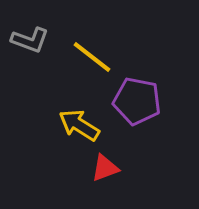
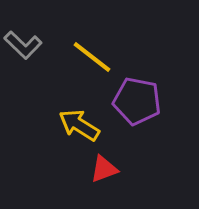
gray L-shape: moved 7 px left, 5 px down; rotated 24 degrees clockwise
red triangle: moved 1 px left, 1 px down
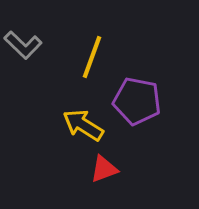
yellow line: rotated 72 degrees clockwise
yellow arrow: moved 4 px right
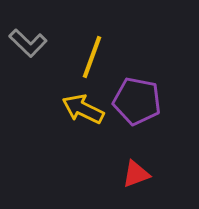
gray L-shape: moved 5 px right, 2 px up
yellow arrow: moved 16 px up; rotated 6 degrees counterclockwise
red triangle: moved 32 px right, 5 px down
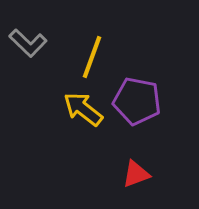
yellow arrow: rotated 12 degrees clockwise
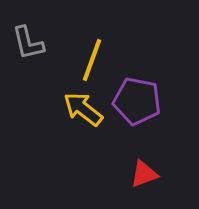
gray L-shape: rotated 33 degrees clockwise
yellow line: moved 3 px down
red triangle: moved 8 px right
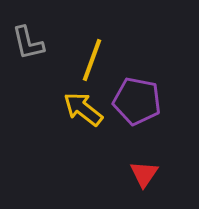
red triangle: rotated 36 degrees counterclockwise
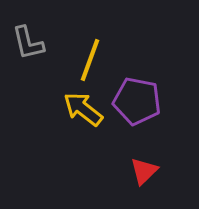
yellow line: moved 2 px left
red triangle: moved 3 px up; rotated 12 degrees clockwise
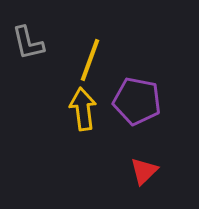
yellow arrow: rotated 45 degrees clockwise
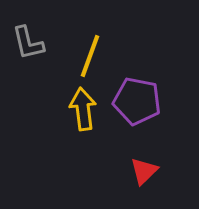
yellow line: moved 4 px up
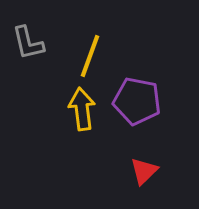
yellow arrow: moved 1 px left
